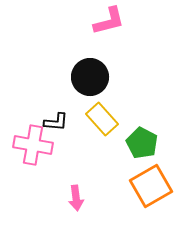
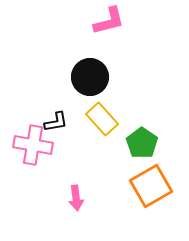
black L-shape: rotated 15 degrees counterclockwise
green pentagon: rotated 8 degrees clockwise
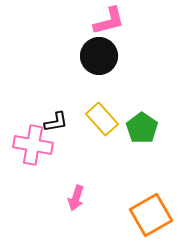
black circle: moved 9 px right, 21 px up
green pentagon: moved 15 px up
orange square: moved 29 px down
pink arrow: rotated 25 degrees clockwise
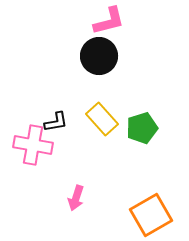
green pentagon: rotated 20 degrees clockwise
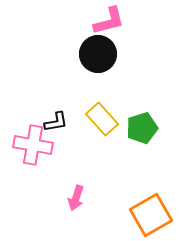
black circle: moved 1 px left, 2 px up
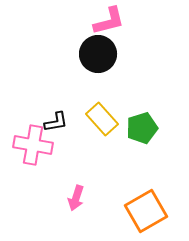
orange square: moved 5 px left, 4 px up
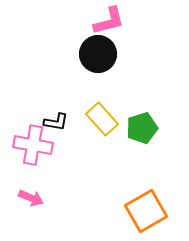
black L-shape: rotated 20 degrees clockwise
pink arrow: moved 45 px left; rotated 85 degrees counterclockwise
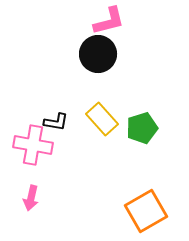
pink arrow: rotated 80 degrees clockwise
